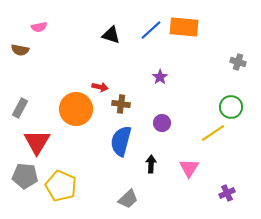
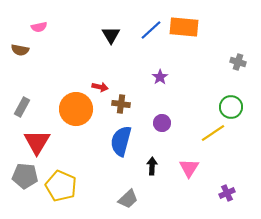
black triangle: rotated 42 degrees clockwise
gray rectangle: moved 2 px right, 1 px up
black arrow: moved 1 px right, 2 px down
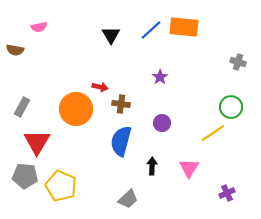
brown semicircle: moved 5 px left
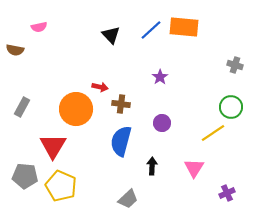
black triangle: rotated 12 degrees counterclockwise
gray cross: moved 3 px left, 3 px down
red triangle: moved 16 px right, 4 px down
pink triangle: moved 5 px right
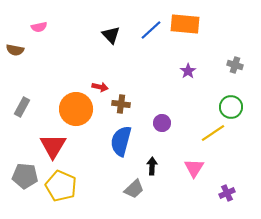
orange rectangle: moved 1 px right, 3 px up
purple star: moved 28 px right, 6 px up
gray trapezoid: moved 6 px right, 10 px up
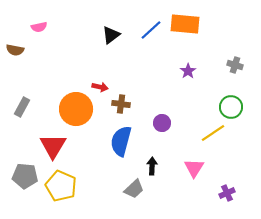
black triangle: rotated 36 degrees clockwise
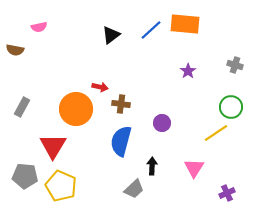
yellow line: moved 3 px right
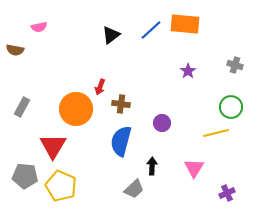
red arrow: rotated 98 degrees clockwise
yellow line: rotated 20 degrees clockwise
